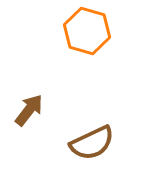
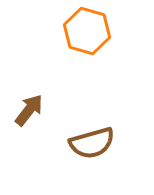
brown semicircle: rotated 9 degrees clockwise
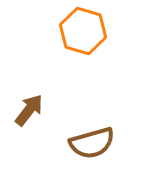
orange hexagon: moved 4 px left
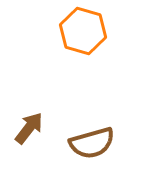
brown arrow: moved 18 px down
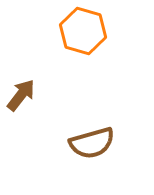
brown arrow: moved 8 px left, 33 px up
